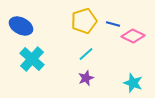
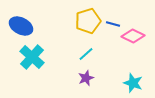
yellow pentagon: moved 4 px right
cyan cross: moved 2 px up
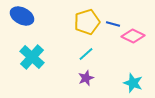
yellow pentagon: moved 1 px left, 1 px down
blue ellipse: moved 1 px right, 10 px up
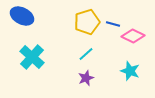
cyan star: moved 3 px left, 12 px up
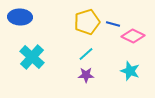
blue ellipse: moved 2 px left, 1 px down; rotated 25 degrees counterclockwise
purple star: moved 3 px up; rotated 21 degrees clockwise
